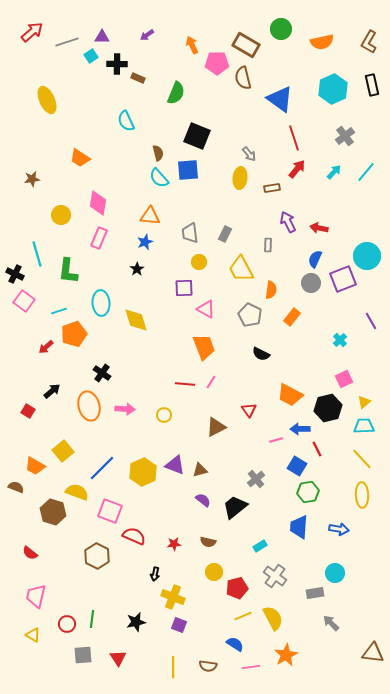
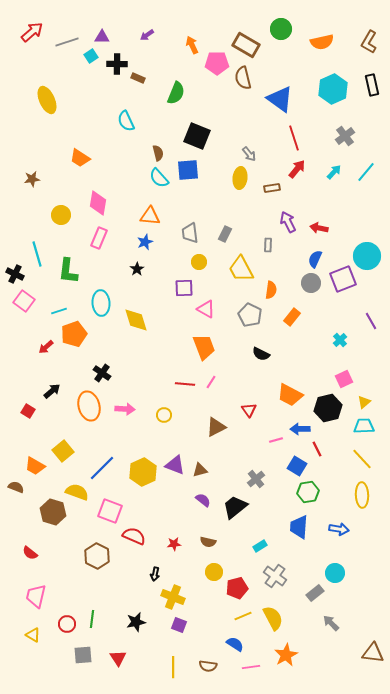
gray rectangle at (315, 593): rotated 30 degrees counterclockwise
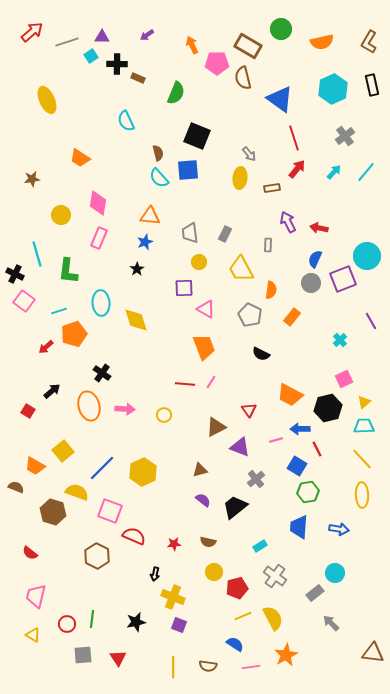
brown rectangle at (246, 45): moved 2 px right, 1 px down
purple triangle at (175, 465): moved 65 px right, 18 px up
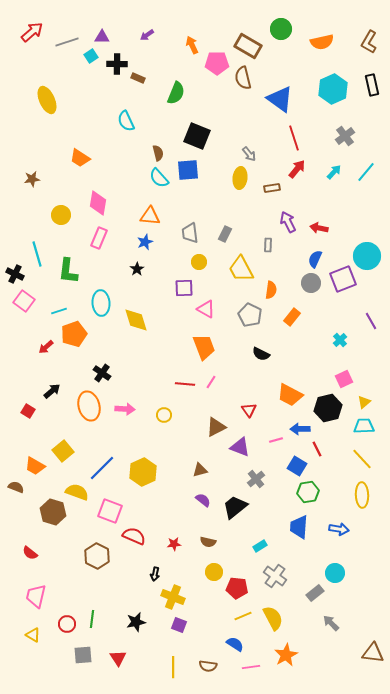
red pentagon at (237, 588): rotated 20 degrees clockwise
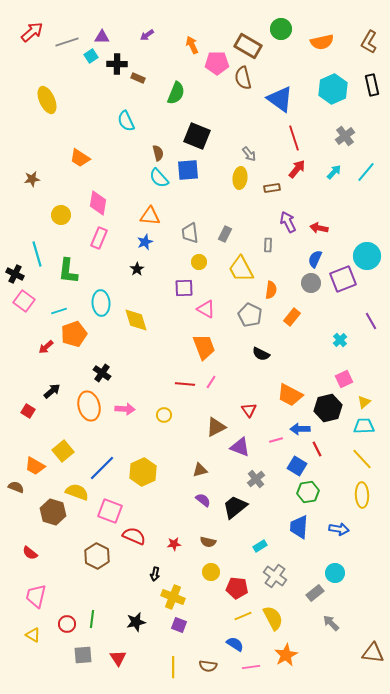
yellow circle at (214, 572): moved 3 px left
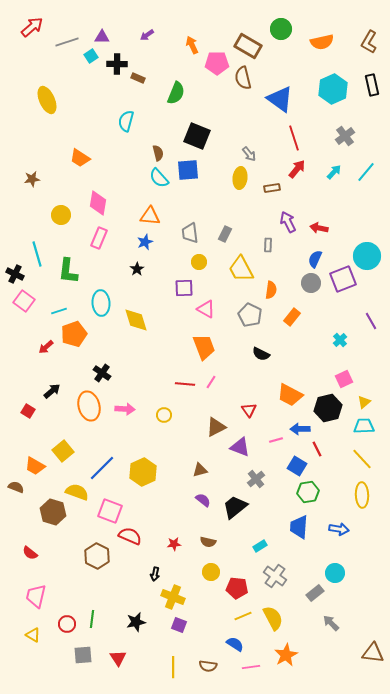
red arrow at (32, 32): moved 5 px up
cyan semicircle at (126, 121): rotated 40 degrees clockwise
red semicircle at (134, 536): moved 4 px left
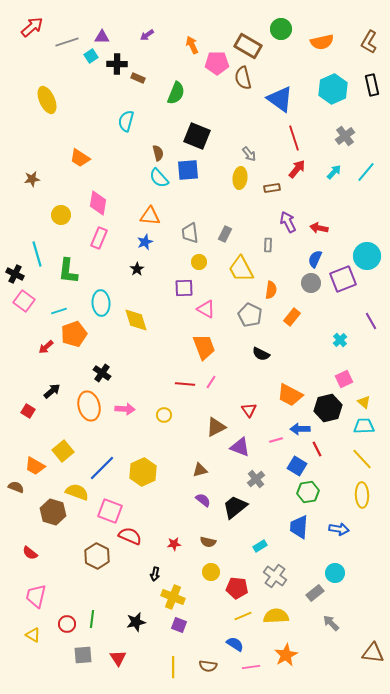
yellow triangle at (364, 402): rotated 40 degrees counterclockwise
yellow semicircle at (273, 618): moved 3 px right, 2 px up; rotated 65 degrees counterclockwise
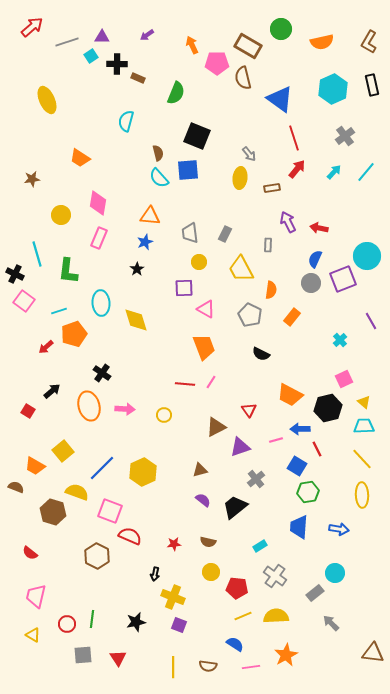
purple triangle at (240, 447): rotated 40 degrees counterclockwise
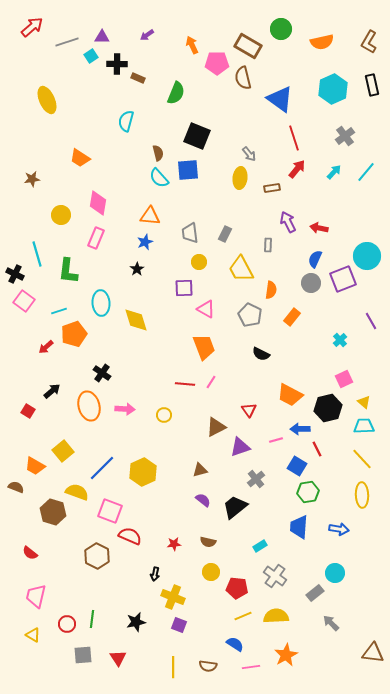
pink rectangle at (99, 238): moved 3 px left
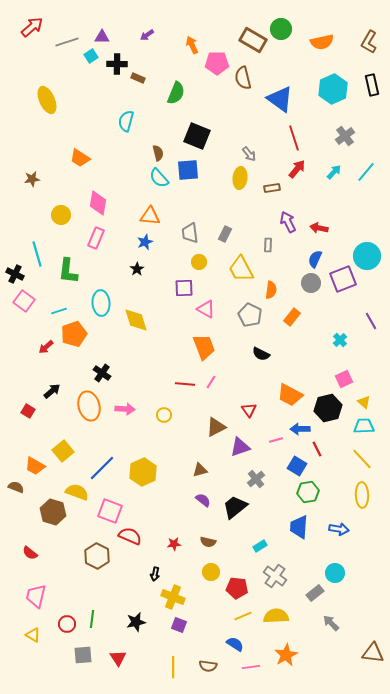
brown rectangle at (248, 46): moved 5 px right, 6 px up
